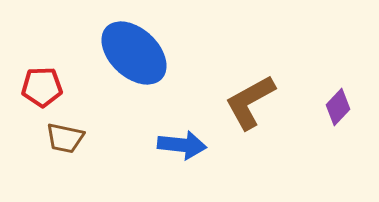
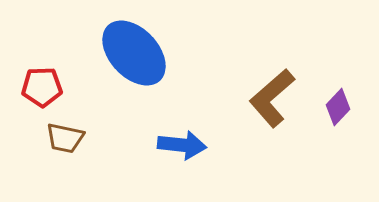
blue ellipse: rotated 4 degrees clockwise
brown L-shape: moved 22 px right, 4 px up; rotated 12 degrees counterclockwise
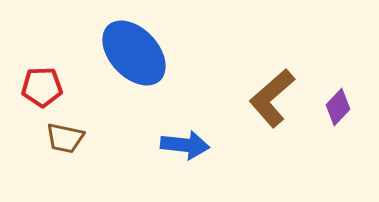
blue arrow: moved 3 px right
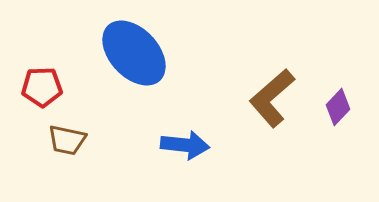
brown trapezoid: moved 2 px right, 2 px down
